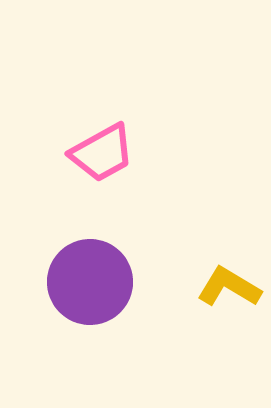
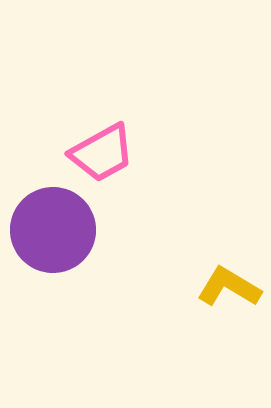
purple circle: moved 37 px left, 52 px up
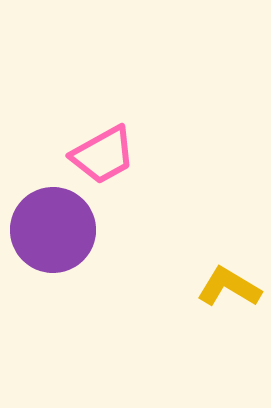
pink trapezoid: moved 1 px right, 2 px down
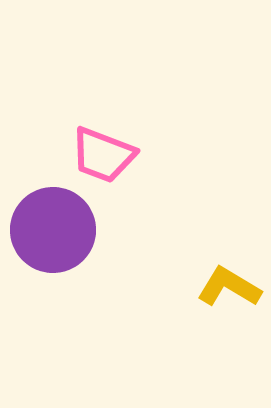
pink trapezoid: rotated 50 degrees clockwise
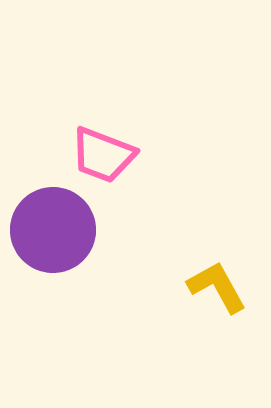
yellow L-shape: moved 12 px left; rotated 30 degrees clockwise
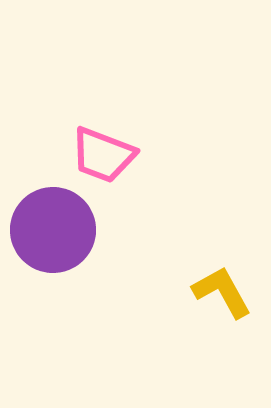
yellow L-shape: moved 5 px right, 5 px down
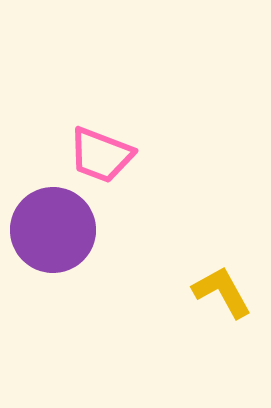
pink trapezoid: moved 2 px left
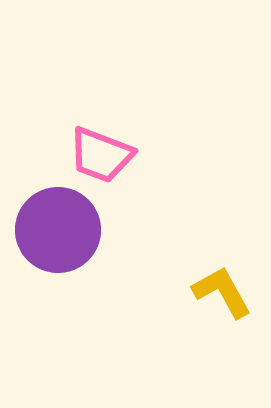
purple circle: moved 5 px right
